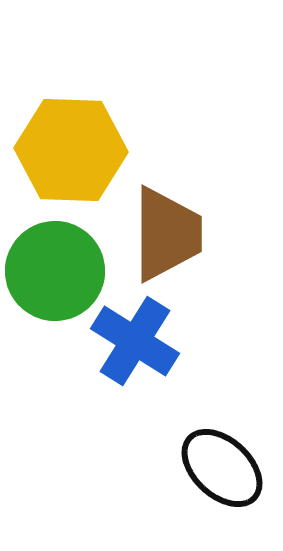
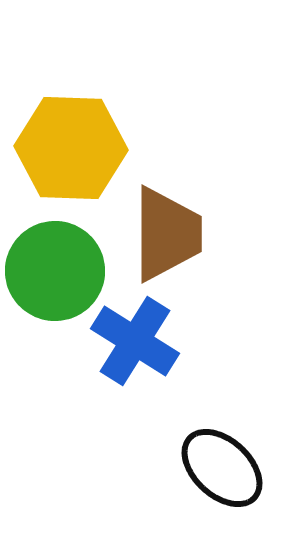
yellow hexagon: moved 2 px up
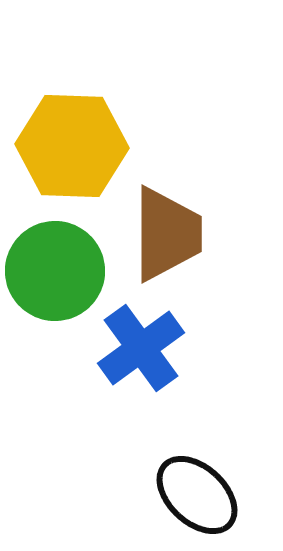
yellow hexagon: moved 1 px right, 2 px up
blue cross: moved 6 px right, 7 px down; rotated 22 degrees clockwise
black ellipse: moved 25 px left, 27 px down
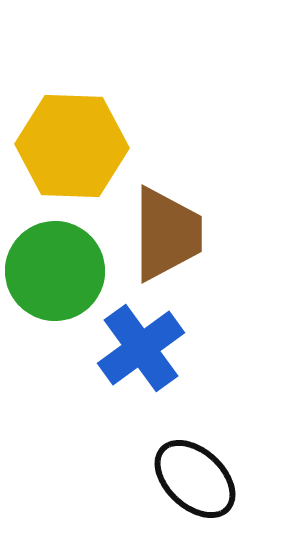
black ellipse: moved 2 px left, 16 px up
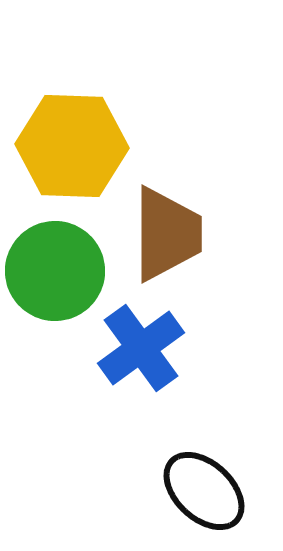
black ellipse: moved 9 px right, 12 px down
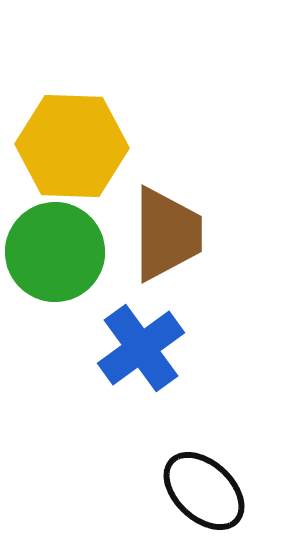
green circle: moved 19 px up
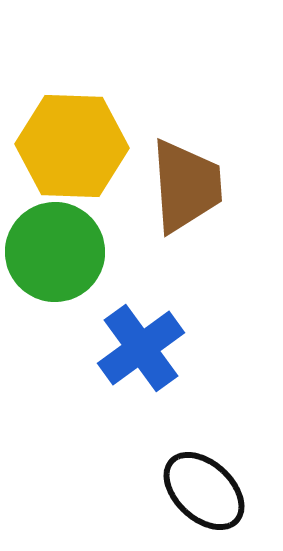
brown trapezoid: moved 19 px right, 48 px up; rotated 4 degrees counterclockwise
